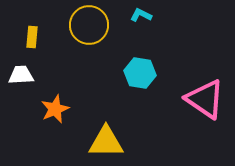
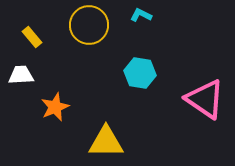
yellow rectangle: rotated 45 degrees counterclockwise
orange star: moved 2 px up
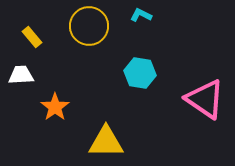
yellow circle: moved 1 px down
orange star: rotated 12 degrees counterclockwise
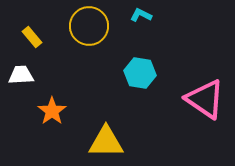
orange star: moved 3 px left, 4 px down
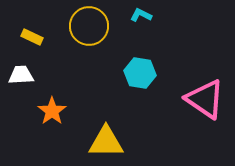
yellow rectangle: rotated 25 degrees counterclockwise
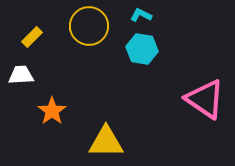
yellow rectangle: rotated 70 degrees counterclockwise
cyan hexagon: moved 2 px right, 24 px up
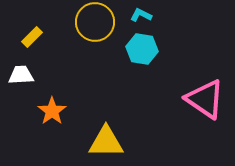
yellow circle: moved 6 px right, 4 px up
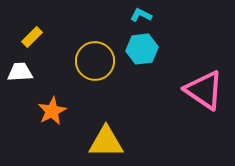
yellow circle: moved 39 px down
cyan hexagon: rotated 16 degrees counterclockwise
white trapezoid: moved 1 px left, 3 px up
pink triangle: moved 1 px left, 9 px up
orange star: rotated 8 degrees clockwise
